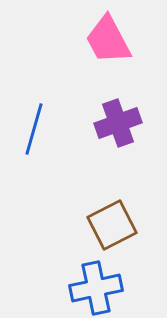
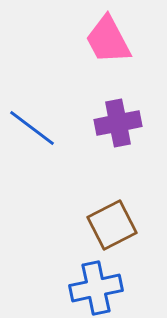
purple cross: rotated 9 degrees clockwise
blue line: moved 2 px left, 1 px up; rotated 69 degrees counterclockwise
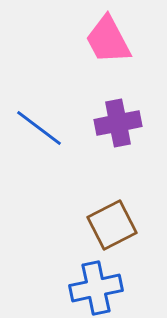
blue line: moved 7 px right
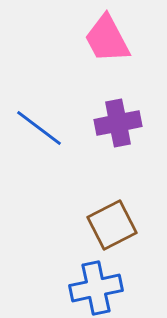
pink trapezoid: moved 1 px left, 1 px up
